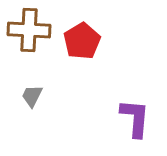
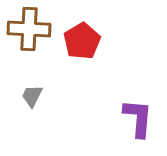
brown cross: moved 1 px up
purple L-shape: moved 3 px right
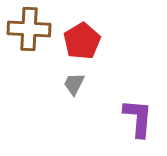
gray trapezoid: moved 42 px right, 12 px up
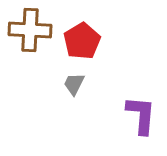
brown cross: moved 1 px right, 1 px down
purple L-shape: moved 3 px right, 3 px up
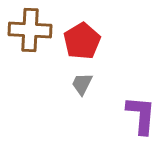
gray trapezoid: moved 8 px right
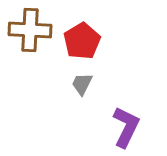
purple L-shape: moved 15 px left, 12 px down; rotated 21 degrees clockwise
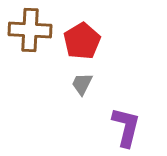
purple L-shape: rotated 12 degrees counterclockwise
